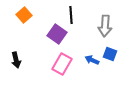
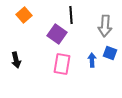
blue square: moved 1 px up
blue arrow: rotated 64 degrees clockwise
pink rectangle: rotated 20 degrees counterclockwise
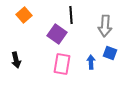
blue arrow: moved 1 px left, 2 px down
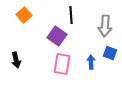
purple square: moved 2 px down
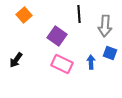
black line: moved 8 px right, 1 px up
black arrow: rotated 49 degrees clockwise
pink rectangle: rotated 75 degrees counterclockwise
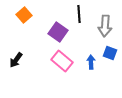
purple square: moved 1 px right, 4 px up
pink rectangle: moved 3 px up; rotated 15 degrees clockwise
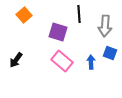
purple square: rotated 18 degrees counterclockwise
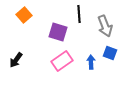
gray arrow: rotated 25 degrees counterclockwise
pink rectangle: rotated 75 degrees counterclockwise
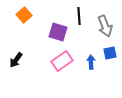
black line: moved 2 px down
blue square: rotated 32 degrees counterclockwise
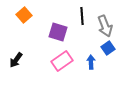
black line: moved 3 px right
blue square: moved 2 px left, 5 px up; rotated 24 degrees counterclockwise
